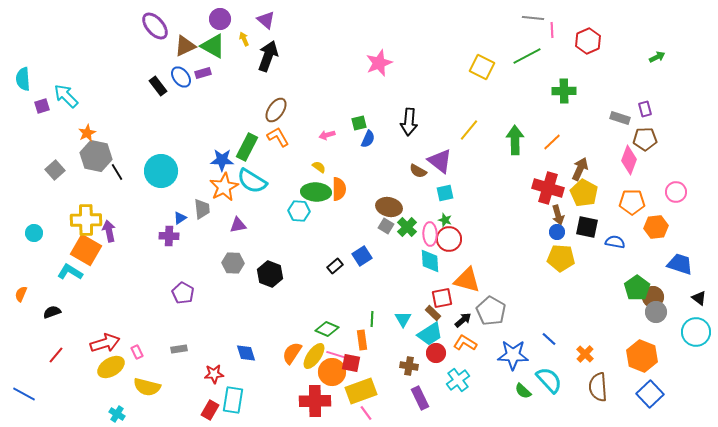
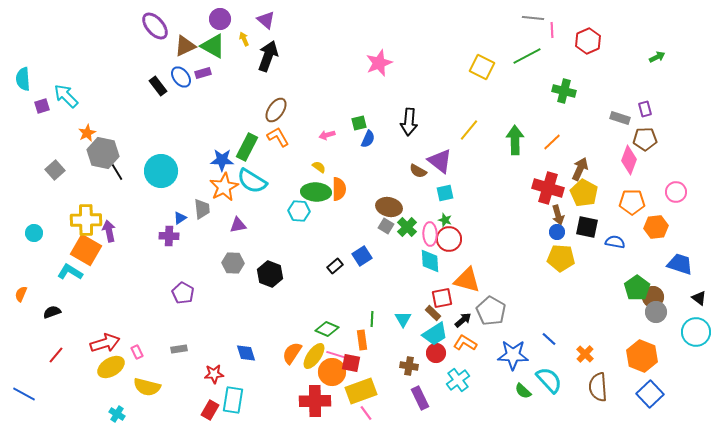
green cross at (564, 91): rotated 15 degrees clockwise
gray hexagon at (96, 156): moved 7 px right, 3 px up
cyan trapezoid at (430, 334): moved 5 px right
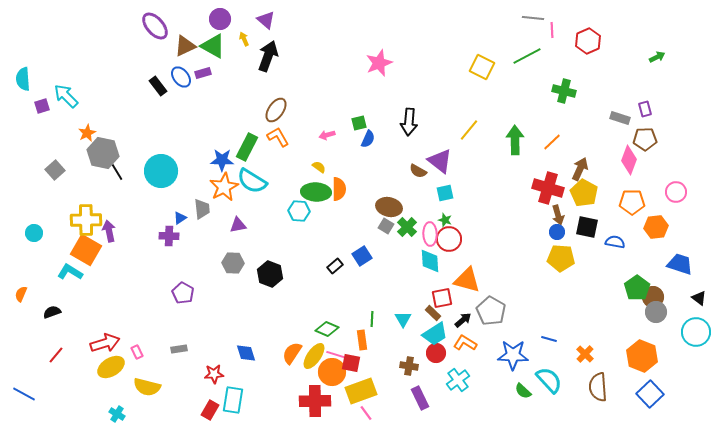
blue line at (549, 339): rotated 28 degrees counterclockwise
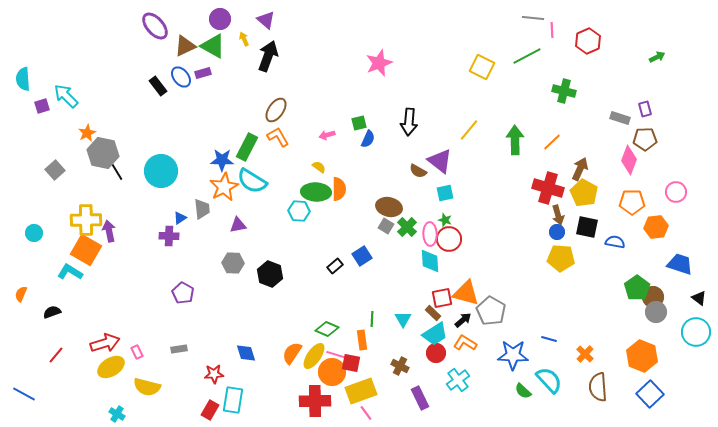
orange triangle at (467, 280): moved 1 px left, 13 px down
brown cross at (409, 366): moved 9 px left; rotated 18 degrees clockwise
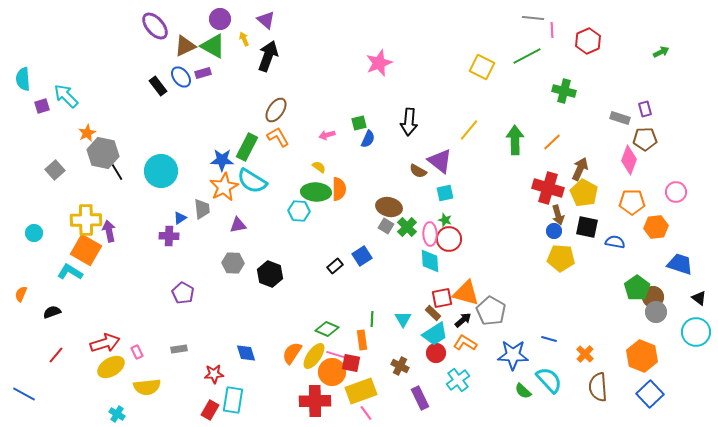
green arrow at (657, 57): moved 4 px right, 5 px up
blue circle at (557, 232): moved 3 px left, 1 px up
yellow semicircle at (147, 387): rotated 20 degrees counterclockwise
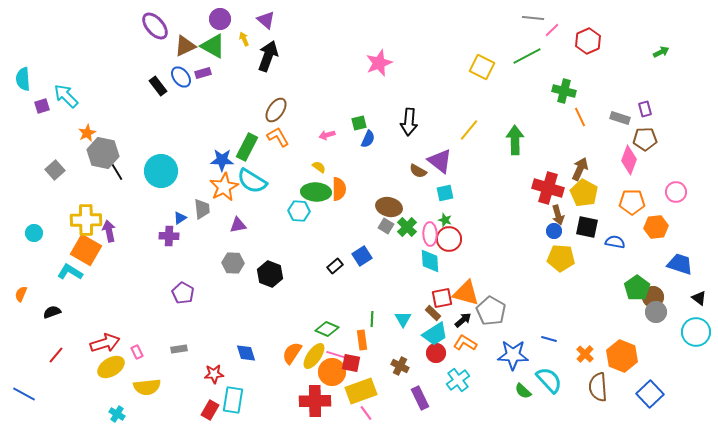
pink line at (552, 30): rotated 49 degrees clockwise
orange line at (552, 142): moved 28 px right, 25 px up; rotated 72 degrees counterclockwise
orange hexagon at (642, 356): moved 20 px left
